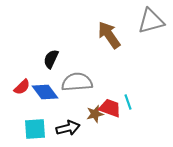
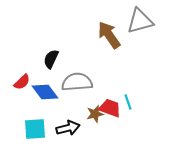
gray triangle: moved 11 px left
red semicircle: moved 5 px up
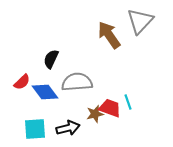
gray triangle: rotated 32 degrees counterclockwise
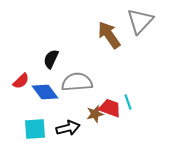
red semicircle: moved 1 px left, 1 px up
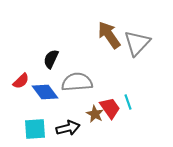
gray triangle: moved 3 px left, 22 px down
red trapezoid: rotated 35 degrees clockwise
brown star: rotated 30 degrees counterclockwise
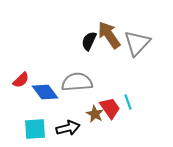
black semicircle: moved 38 px right, 18 px up
red semicircle: moved 1 px up
